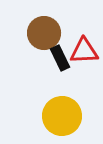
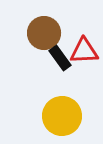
black rectangle: rotated 10 degrees counterclockwise
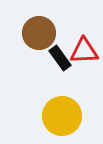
brown circle: moved 5 px left
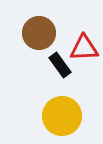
red triangle: moved 3 px up
black rectangle: moved 7 px down
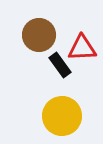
brown circle: moved 2 px down
red triangle: moved 2 px left
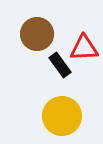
brown circle: moved 2 px left, 1 px up
red triangle: moved 2 px right
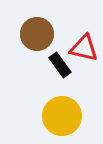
red triangle: rotated 16 degrees clockwise
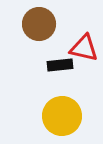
brown circle: moved 2 px right, 10 px up
black rectangle: rotated 60 degrees counterclockwise
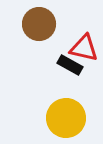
black rectangle: moved 10 px right; rotated 35 degrees clockwise
yellow circle: moved 4 px right, 2 px down
